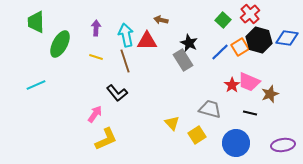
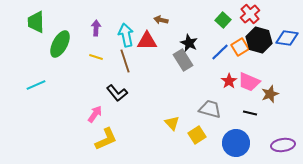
red star: moved 3 px left, 4 px up
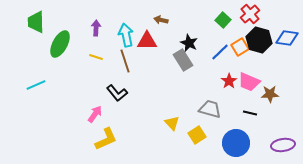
brown star: rotated 18 degrees clockwise
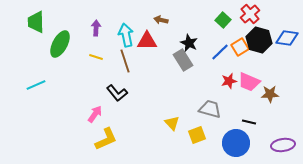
red star: rotated 21 degrees clockwise
black line: moved 1 px left, 9 px down
yellow square: rotated 12 degrees clockwise
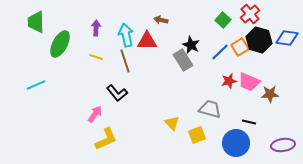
black star: moved 2 px right, 2 px down
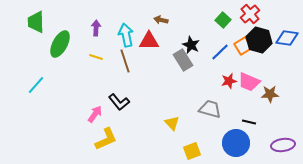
red triangle: moved 2 px right
orange square: moved 3 px right, 1 px up
cyan line: rotated 24 degrees counterclockwise
black L-shape: moved 2 px right, 9 px down
yellow square: moved 5 px left, 16 px down
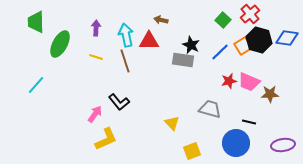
gray rectangle: rotated 50 degrees counterclockwise
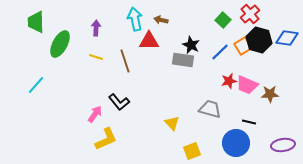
cyan arrow: moved 9 px right, 16 px up
pink trapezoid: moved 2 px left, 3 px down
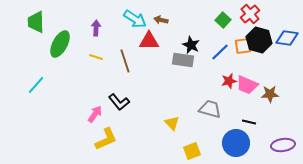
cyan arrow: rotated 135 degrees clockwise
orange square: rotated 24 degrees clockwise
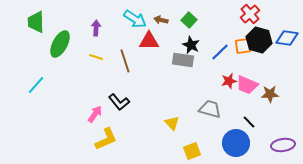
green square: moved 34 px left
black line: rotated 32 degrees clockwise
